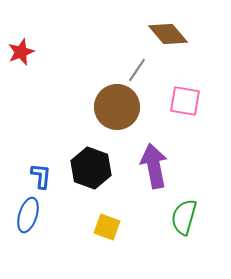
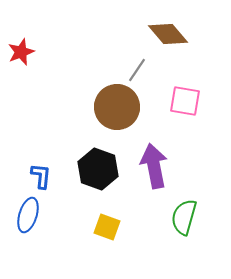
black hexagon: moved 7 px right, 1 px down
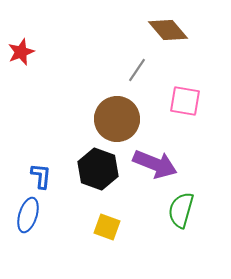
brown diamond: moved 4 px up
brown circle: moved 12 px down
purple arrow: moved 1 px right, 2 px up; rotated 123 degrees clockwise
green semicircle: moved 3 px left, 7 px up
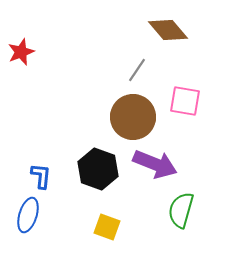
brown circle: moved 16 px right, 2 px up
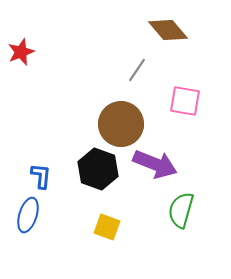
brown circle: moved 12 px left, 7 px down
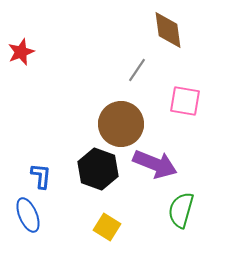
brown diamond: rotated 33 degrees clockwise
blue ellipse: rotated 40 degrees counterclockwise
yellow square: rotated 12 degrees clockwise
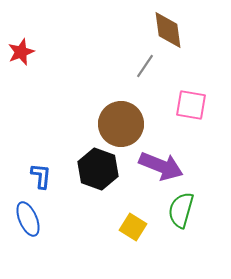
gray line: moved 8 px right, 4 px up
pink square: moved 6 px right, 4 px down
purple arrow: moved 6 px right, 2 px down
blue ellipse: moved 4 px down
yellow square: moved 26 px right
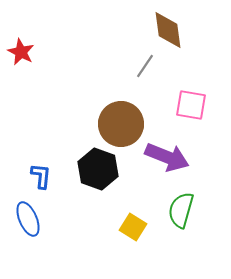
red star: rotated 24 degrees counterclockwise
purple arrow: moved 6 px right, 9 px up
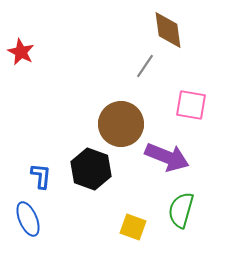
black hexagon: moved 7 px left
yellow square: rotated 12 degrees counterclockwise
